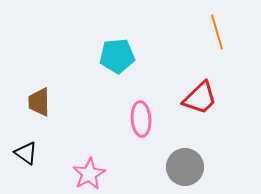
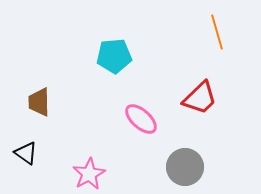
cyan pentagon: moved 3 px left
pink ellipse: rotated 44 degrees counterclockwise
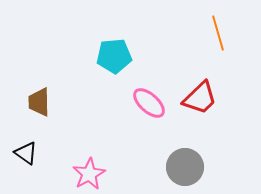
orange line: moved 1 px right, 1 px down
pink ellipse: moved 8 px right, 16 px up
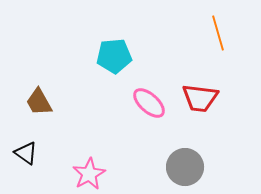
red trapezoid: rotated 51 degrees clockwise
brown trapezoid: rotated 28 degrees counterclockwise
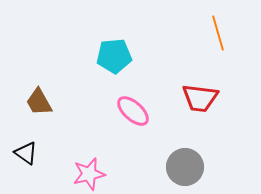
pink ellipse: moved 16 px left, 8 px down
pink star: rotated 16 degrees clockwise
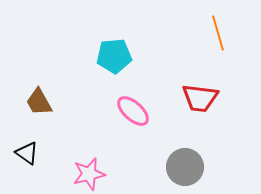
black triangle: moved 1 px right
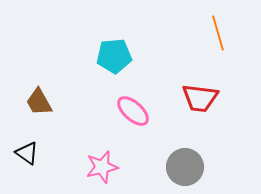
pink star: moved 13 px right, 7 px up
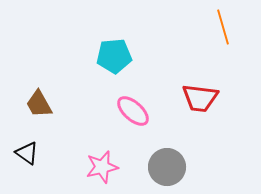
orange line: moved 5 px right, 6 px up
brown trapezoid: moved 2 px down
gray circle: moved 18 px left
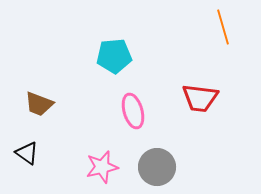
brown trapezoid: rotated 40 degrees counterclockwise
pink ellipse: rotated 32 degrees clockwise
gray circle: moved 10 px left
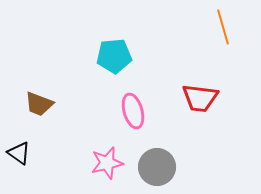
black triangle: moved 8 px left
pink star: moved 5 px right, 4 px up
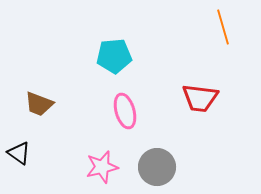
pink ellipse: moved 8 px left
pink star: moved 5 px left, 4 px down
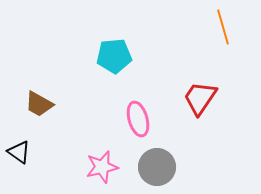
red trapezoid: rotated 117 degrees clockwise
brown trapezoid: rotated 8 degrees clockwise
pink ellipse: moved 13 px right, 8 px down
black triangle: moved 1 px up
